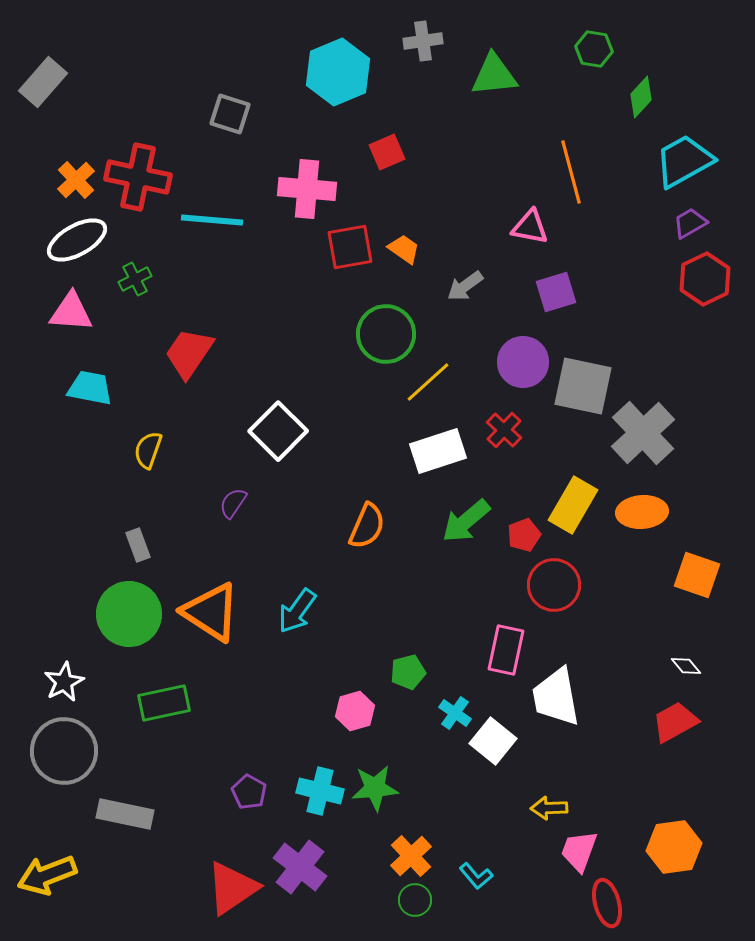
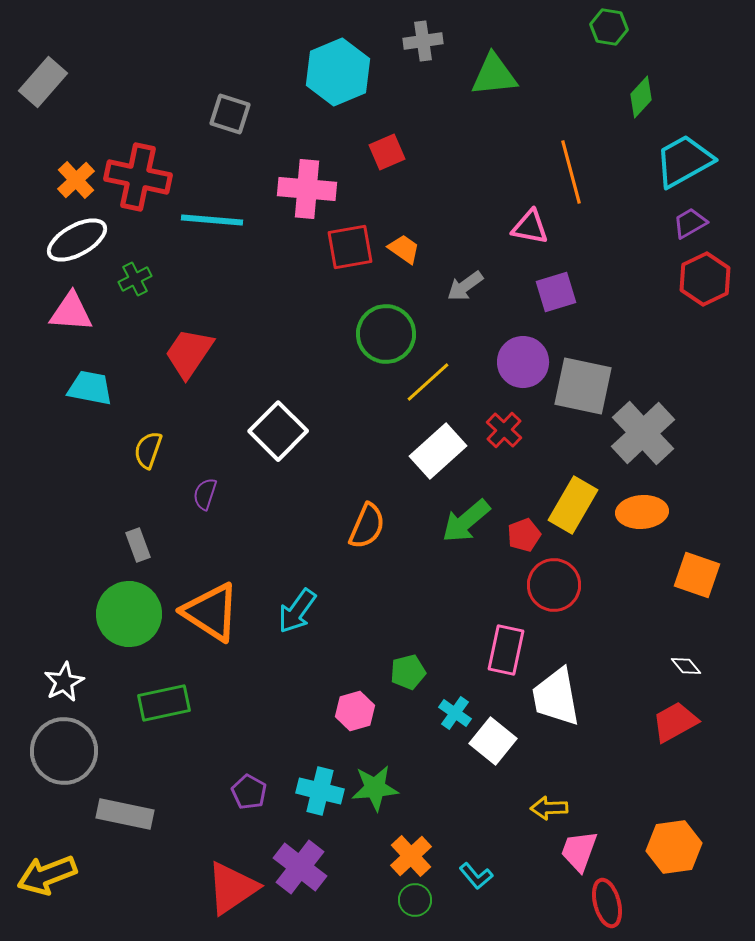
green hexagon at (594, 49): moved 15 px right, 22 px up
white rectangle at (438, 451): rotated 24 degrees counterclockwise
purple semicircle at (233, 503): moved 28 px left, 9 px up; rotated 16 degrees counterclockwise
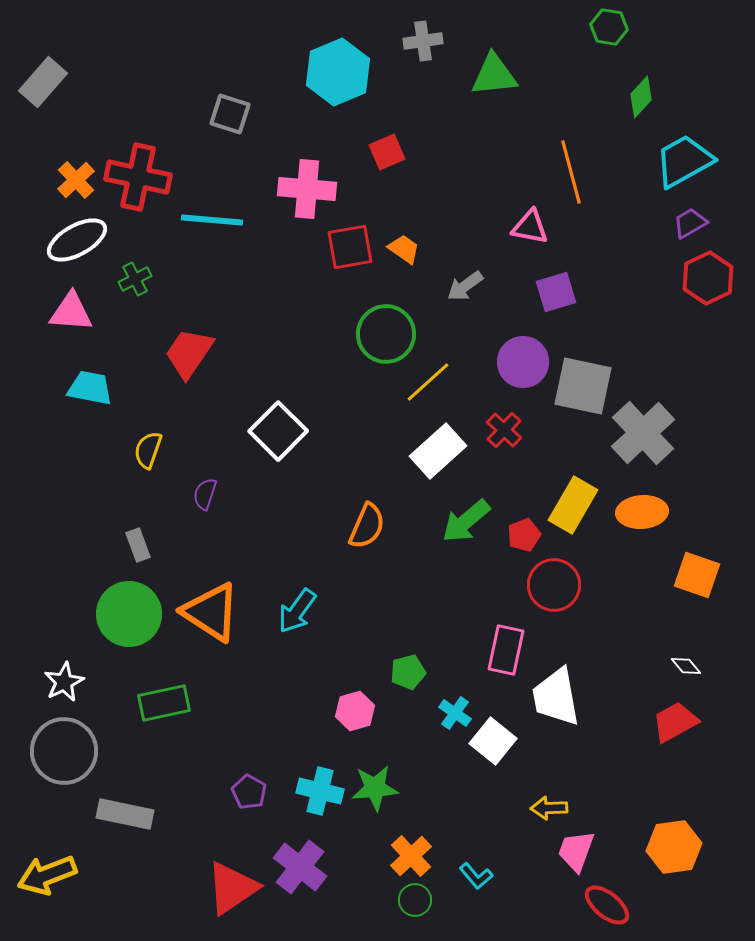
red hexagon at (705, 279): moved 3 px right, 1 px up
pink trapezoid at (579, 851): moved 3 px left
red ellipse at (607, 903): moved 2 px down; rotated 36 degrees counterclockwise
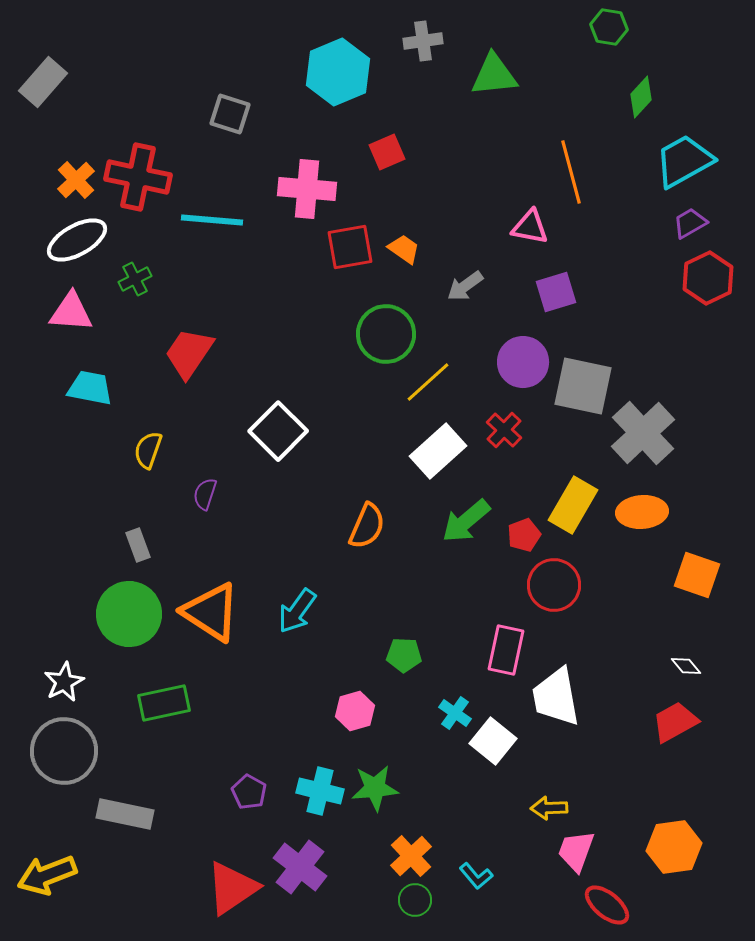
green pentagon at (408, 672): moved 4 px left, 17 px up; rotated 16 degrees clockwise
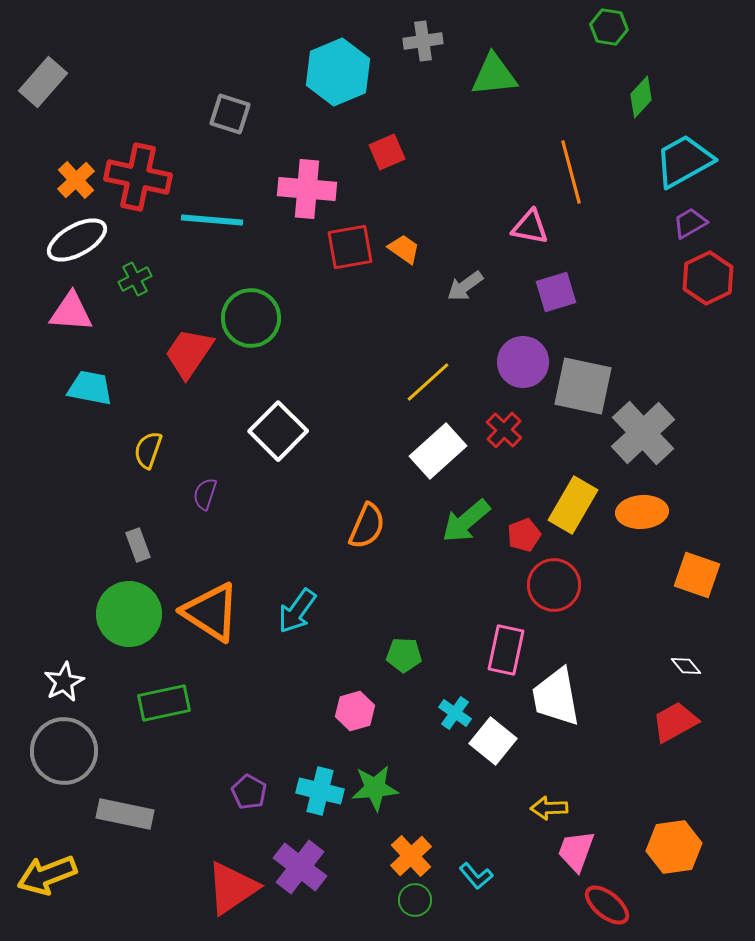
green circle at (386, 334): moved 135 px left, 16 px up
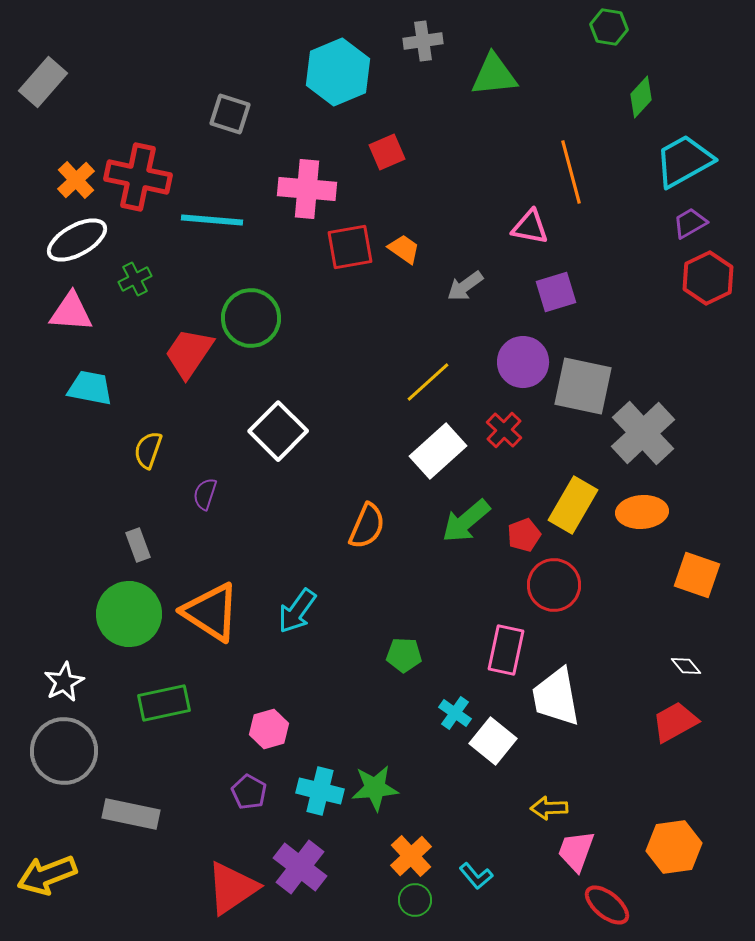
pink hexagon at (355, 711): moved 86 px left, 18 px down
gray rectangle at (125, 814): moved 6 px right
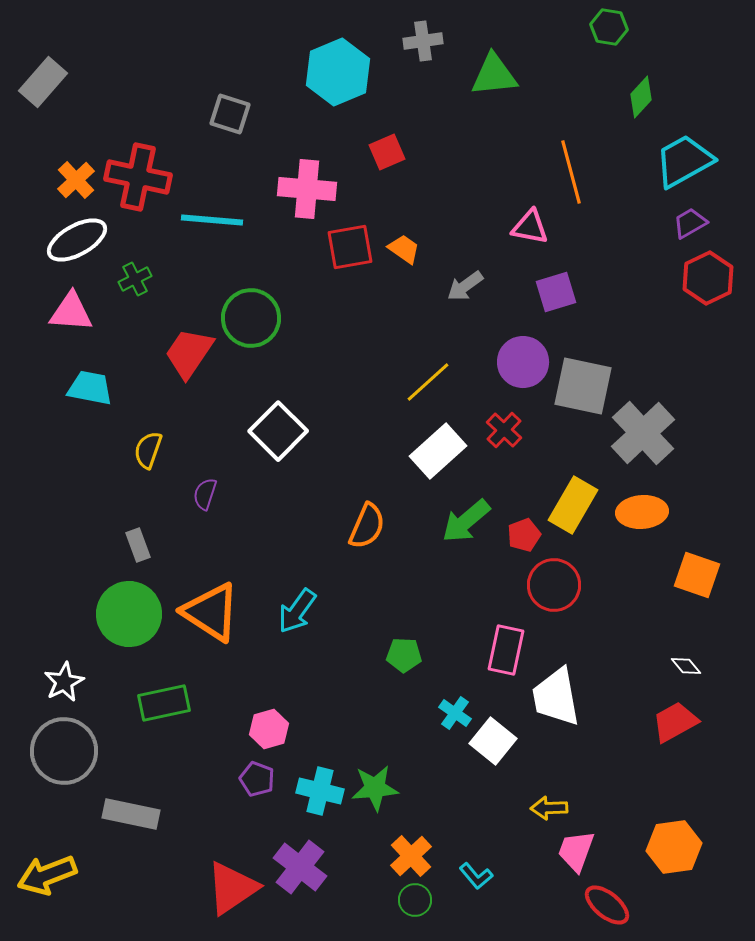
purple pentagon at (249, 792): moved 8 px right, 13 px up; rotated 8 degrees counterclockwise
